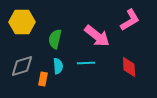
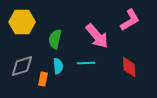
pink arrow: rotated 12 degrees clockwise
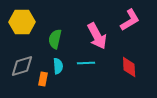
pink arrow: rotated 12 degrees clockwise
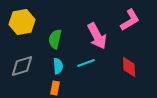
yellow hexagon: rotated 10 degrees counterclockwise
cyan line: rotated 18 degrees counterclockwise
orange rectangle: moved 12 px right, 9 px down
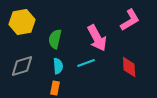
pink arrow: moved 2 px down
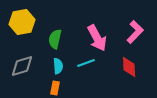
pink L-shape: moved 5 px right, 12 px down; rotated 15 degrees counterclockwise
